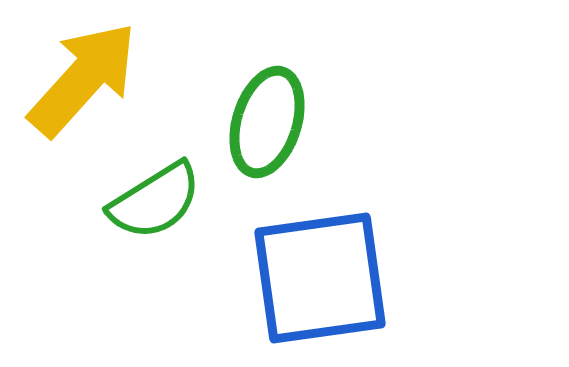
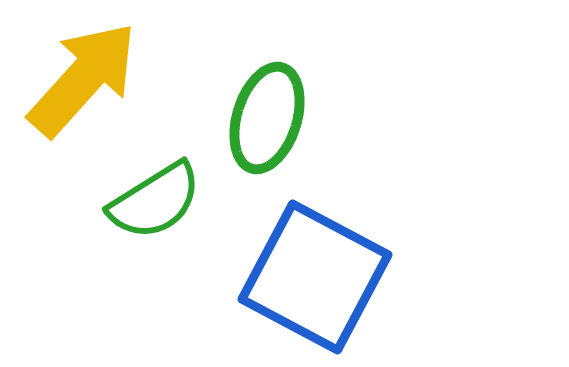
green ellipse: moved 4 px up
blue square: moved 5 px left, 1 px up; rotated 36 degrees clockwise
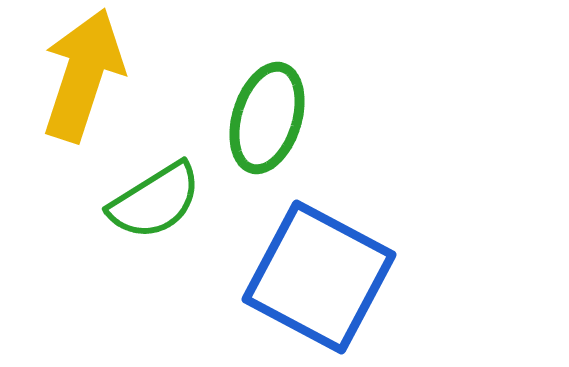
yellow arrow: moved 4 px up; rotated 24 degrees counterclockwise
blue square: moved 4 px right
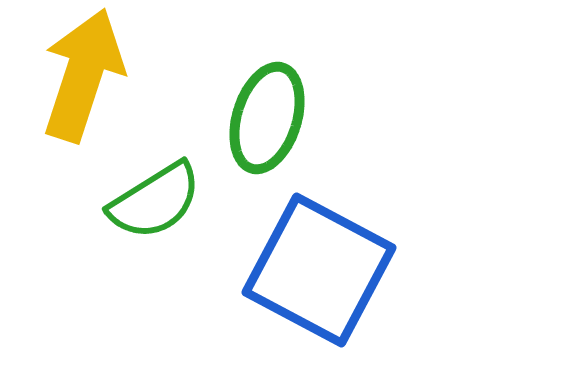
blue square: moved 7 px up
